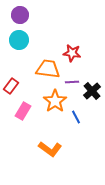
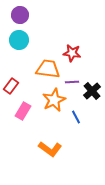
orange star: moved 1 px left, 1 px up; rotated 10 degrees clockwise
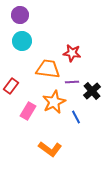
cyan circle: moved 3 px right, 1 px down
orange star: moved 2 px down
pink rectangle: moved 5 px right
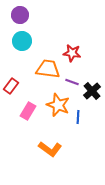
purple line: rotated 24 degrees clockwise
orange star: moved 4 px right, 3 px down; rotated 25 degrees counterclockwise
blue line: moved 2 px right; rotated 32 degrees clockwise
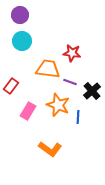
purple line: moved 2 px left
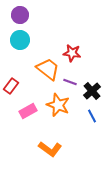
cyan circle: moved 2 px left, 1 px up
orange trapezoid: rotated 30 degrees clockwise
pink rectangle: rotated 30 degrees clockwise
blue line: moved 14 px right, 1 px up; rotated 32 degrees counterclockwise
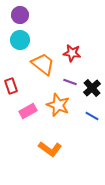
orange trapezoid: moved 5 px left, 5 px up
red rectangle: rotated 56 degrees counterclockwise
black cross: moved 3 px up
blue line: rotated 32 degrees counterclockwise
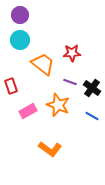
red star: rotated 12 degrees counterclockwise
black cross: rotated 12 degrees counterclockwise
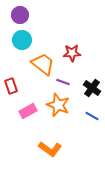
cyan circle: moved 2 px right
purple line: moved 7 px left
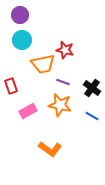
red star: moved 7 px left, 3 px up; rotated 18 degrees clockwise
orange trapezoid: rotated 130 degrees clockwise
orange star: moved 2 px right; rotated 10 degrees counterclockwise
